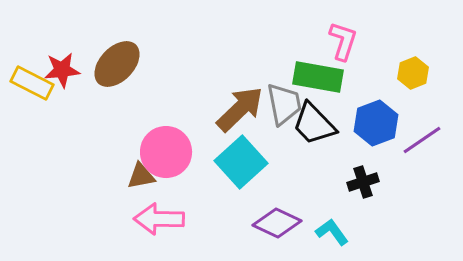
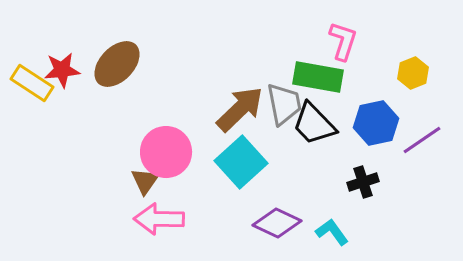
yellow rectangle: rotated 6 degrees clockwise
blue hexagon: rotated 9 degrees clockwise
brown triangle: moved 4 px right, 5 px down; rotated 44 degrees counterclockwise
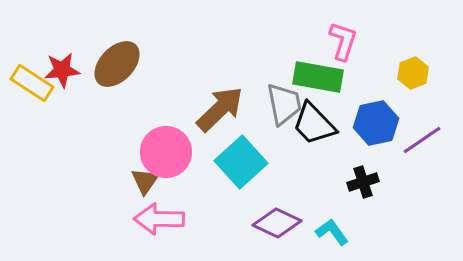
brown arrow: moved 20 px left
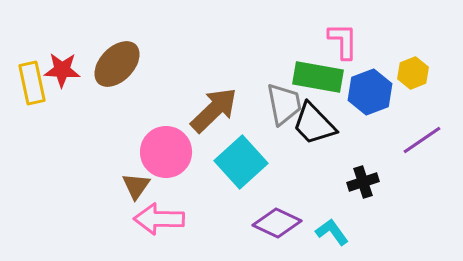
pink L-shape: rotated 18 degrees counterclockwise
red star: rotated 9 degrees clockwise
yellow rectangle: rotated 45 degrees clockwise
brown arrow: moved 6 px left, 1 px down
blue hexagon: moved 6 px left, 31 px up; rotated 9 degrees counterclockwise
brown triangle: moved 9 px left, 5 px down
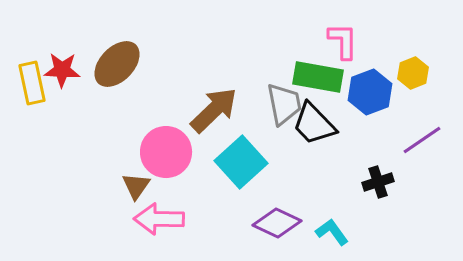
black cross: moved 15 px right
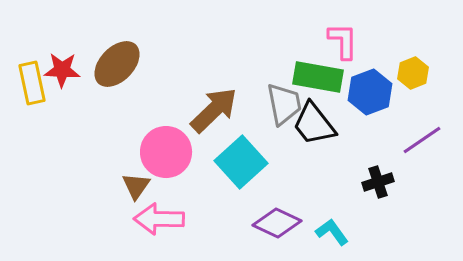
black trapezoid: rotated 6 degrees clockwise
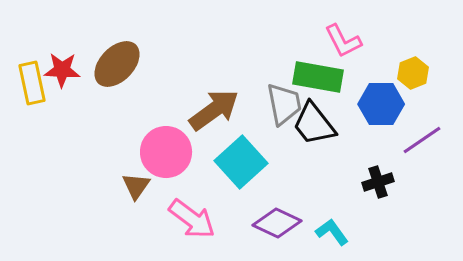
pink L-shape: rotated 153 degrees clockwise
blue hexagon: moved 11 px right, 12 px down; rotated 21 degrees clockwise
brown arrow: rotated 8 degrees clockwise
pink arrow: moved 33 px right; rotated 144 degrees counterclockwise
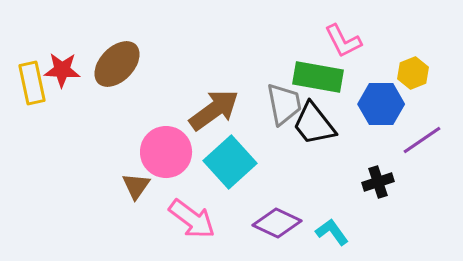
cyan square: moved 11 px left
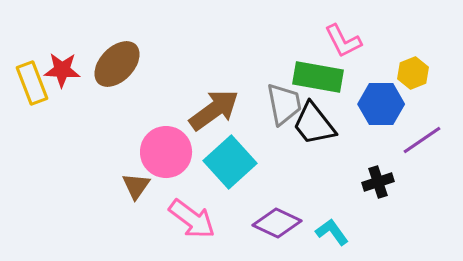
yellow rectangle: rotated 9 degrees counterclockwise
